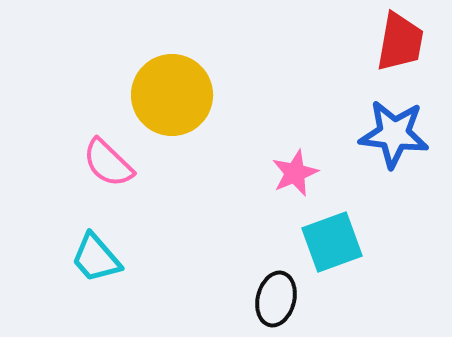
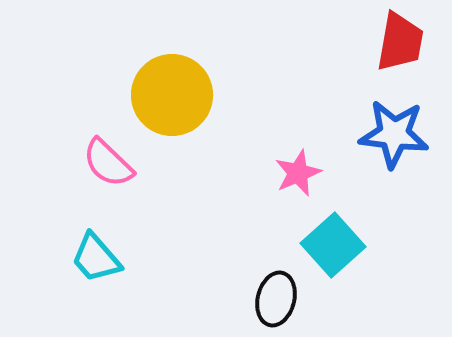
pink star: moved 3 px right
cyan square: moved 1 px right, 3 px down; rotated 22 degrees counterclockwise
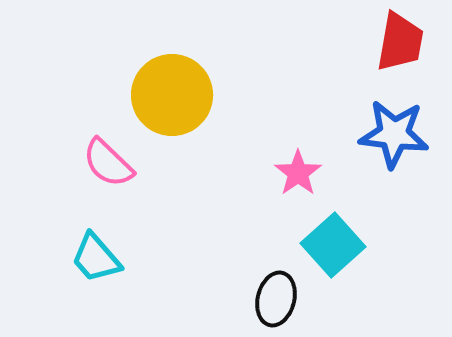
pink star: rotated 12 degrees counterclockwise
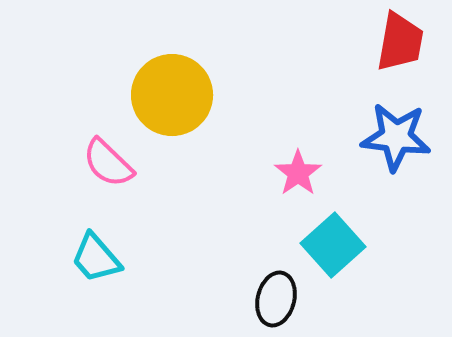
blue star: moved 2 px right, 3 px down
